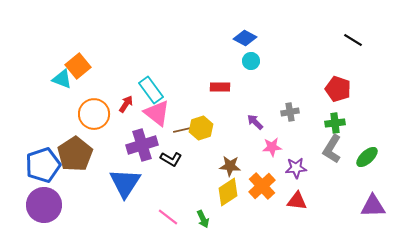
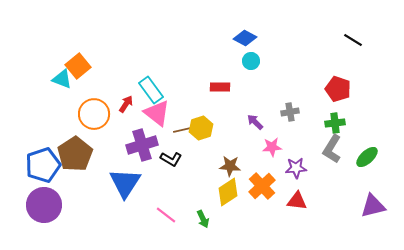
purple triangle: rotated 12 degrees counterclockwise
pink line: moved 2 px left, 2 px up
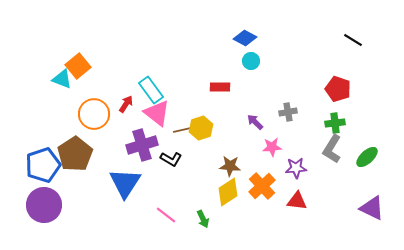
gray cross: moved 2 px left
purple triangle: moved 1 px left, 2 px down; rotated 40 degrees clockwise
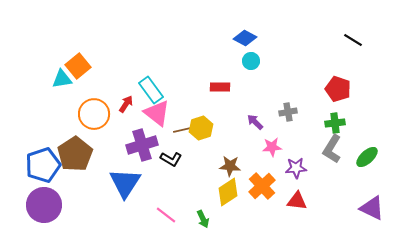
cyan triangle: rotated 30 degrees counterclockwise
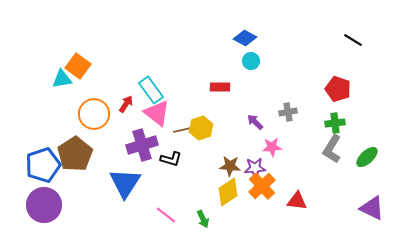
orange square: rotated 15 degrees counterclockwise
black L-shape: rotated 15 degrees counterclockwise
purple star: moved 41 px left
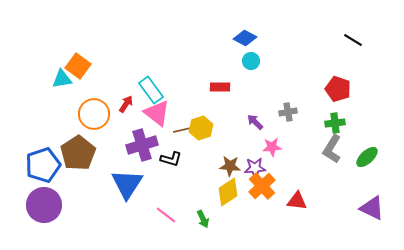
brown pentagon: moved 3 px right, 1 px up
blue triangle: moved 2 px right, 1 px down
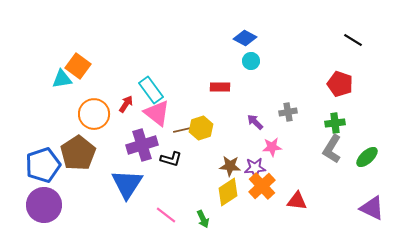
red pentagon: moved 2 px right, 5 px up
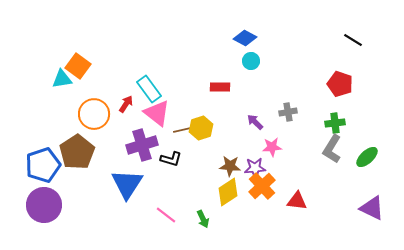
cyan rectangle: moved 2 px left, 1 px up
brown pentagon: moved 1 px left, 1 px up
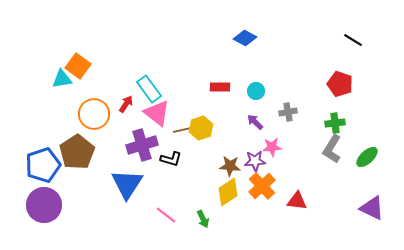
cyan circle: moved 5 px right, 30 px down
purple star: moved 7 px up
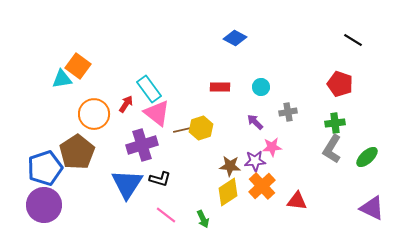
blue diamond: moved 10 px left
cyan circle: moved 5 px right, 4 px up
black L-shape: moved 11 px left, 20 px down
blue pentagon: moved 2 px right, 3 px down
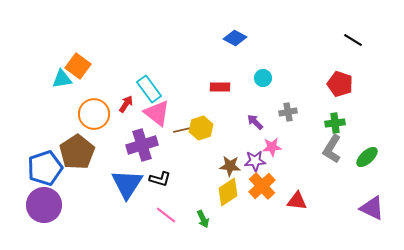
cyan circle: moved 2 px right, 9 px up
